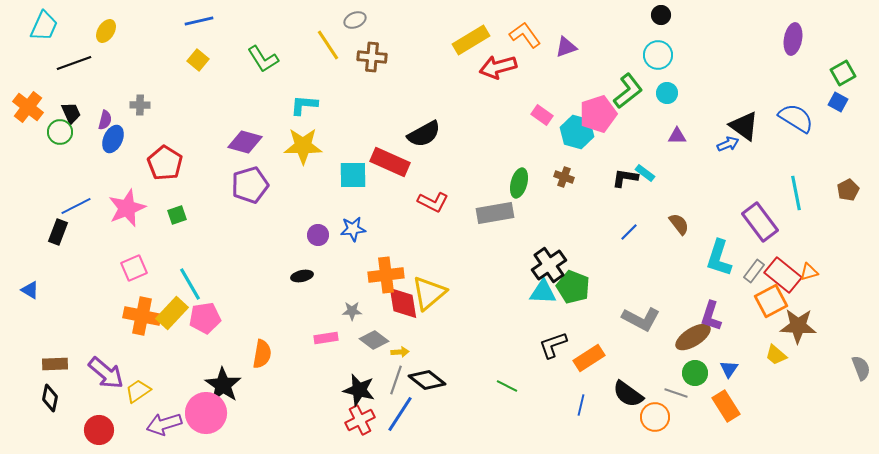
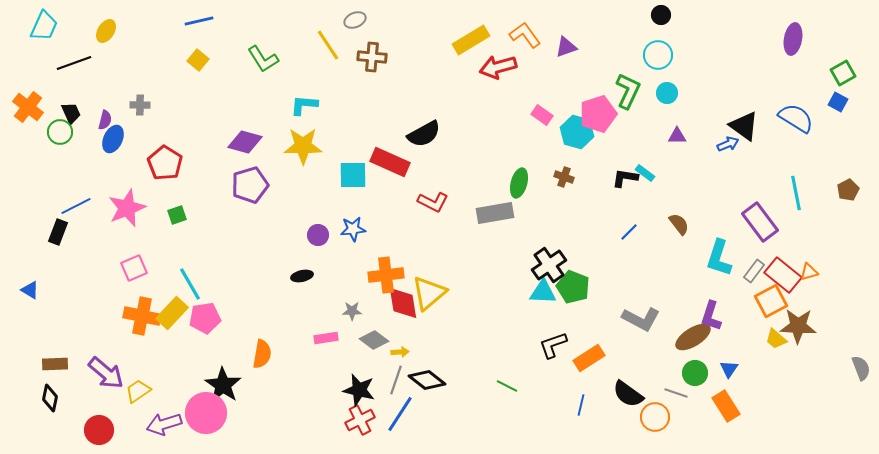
green L-shape at (628, 91): rotated 27 degrees counterclockwise
yellow trapezoid at (776, 355): moved 16 px up
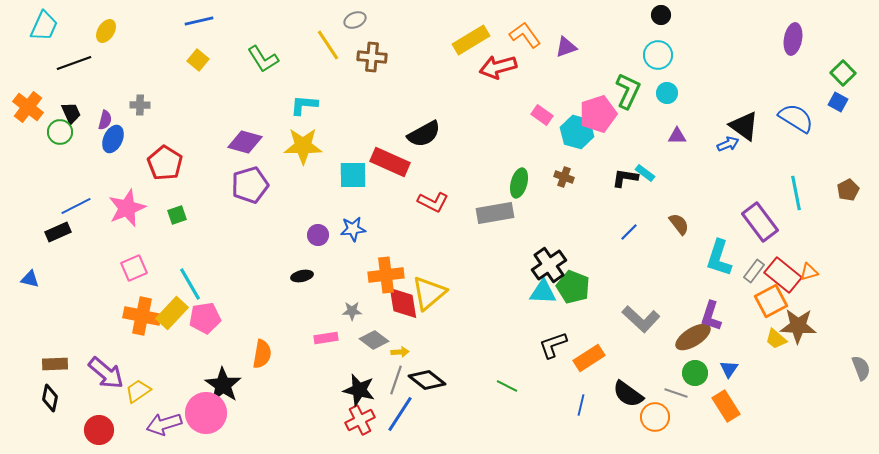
green square at (843, 73): rotated 15 degrees counterclockwise
black rectangle at (58, 232): rotated 45 degrees clockwise
blue triangle at (30, 290): moved 11 px up; rotated 18 degrees counterclockwise
gray L-shape at (641, 319): rotated 15 degrees clockwise
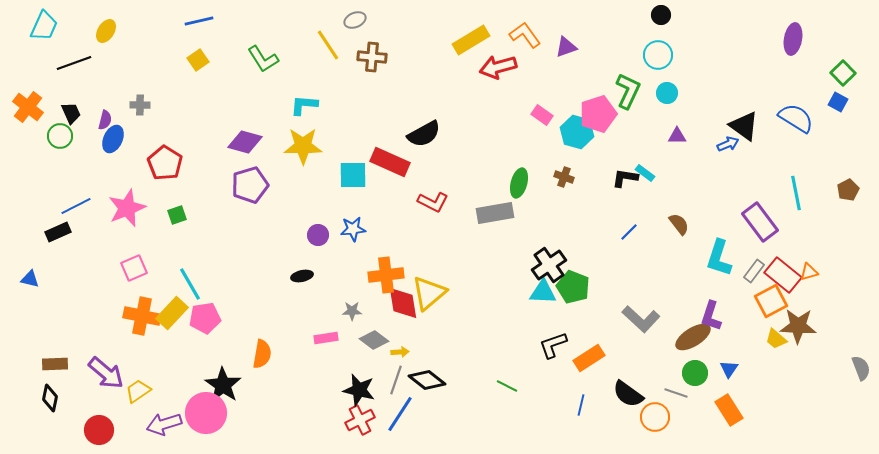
yellow square at (198, 60): rotated 15 degrees clockwise
green circle at (60, 132): moved 4 px down
orange rectangle at (726, 406): moved 3 px right, 4 px down
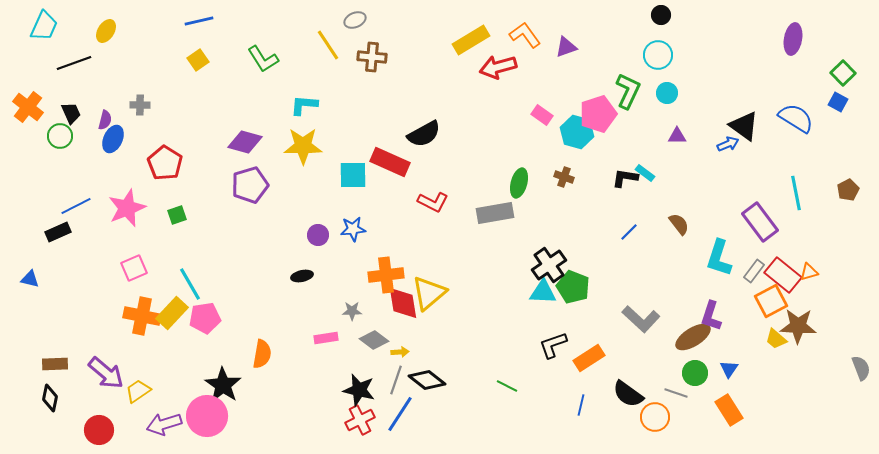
pink circle at (206, 413): moved 1 px right, 3 px down
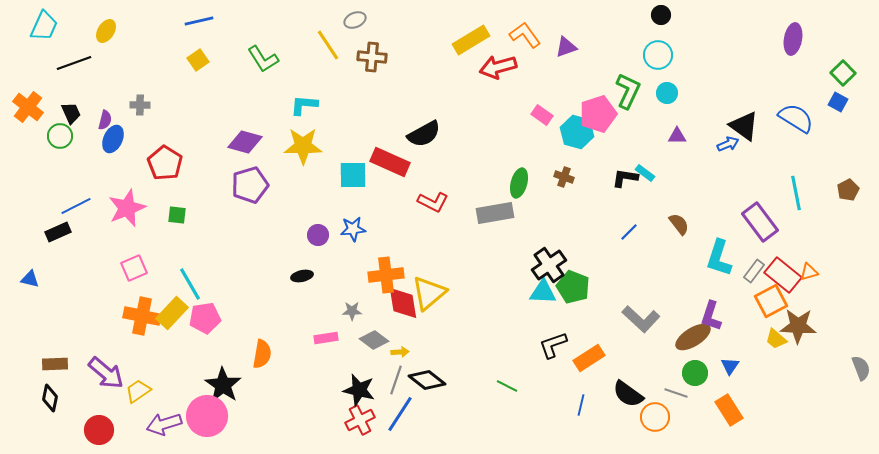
green square at (177, 215): rotated 24 degrees clockwise
blue triangle at (729, 369): moved 1 px right, 3 px up
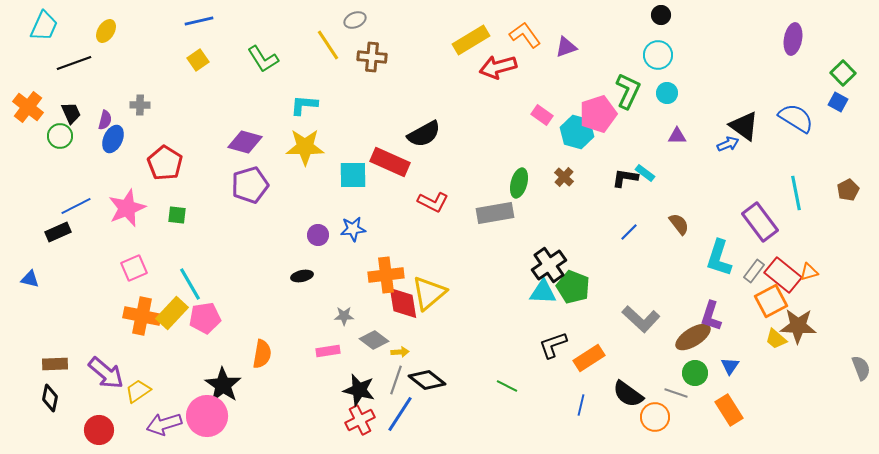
yellow star at (303, 146): moved 2 px right, 1 px down
brown cross at (564, 177): rotated 24 degrees clockwise
gray star at (352, 311): moved 8 px left, 5 px down
pink rectangle at (326, 338): moved 2 px right, 13 px down
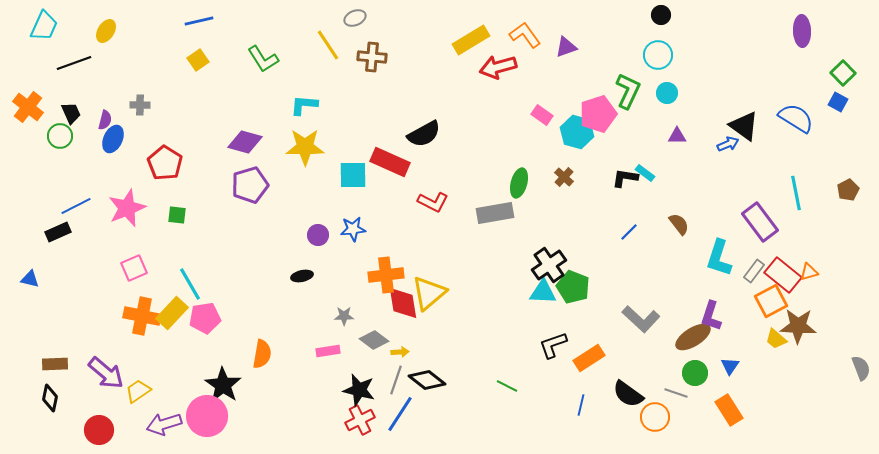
gray ellipse at (355, 20): moved 2 px up
purple ellipse at (793, 39): moved 9 px right, 8 px up; rotated 12 degrees counterclockwise
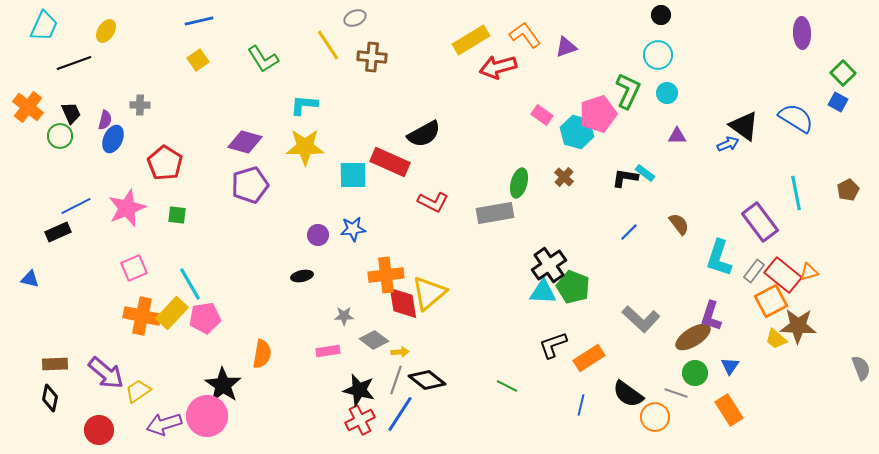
purple ellipse at (802, 31): moved 2 px down
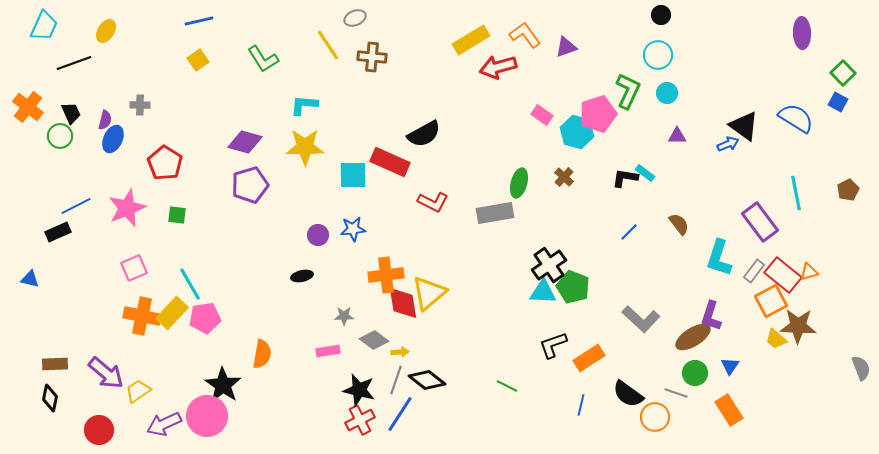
purple arrow at (164, 424): rotated 8 degrees counterclockwise
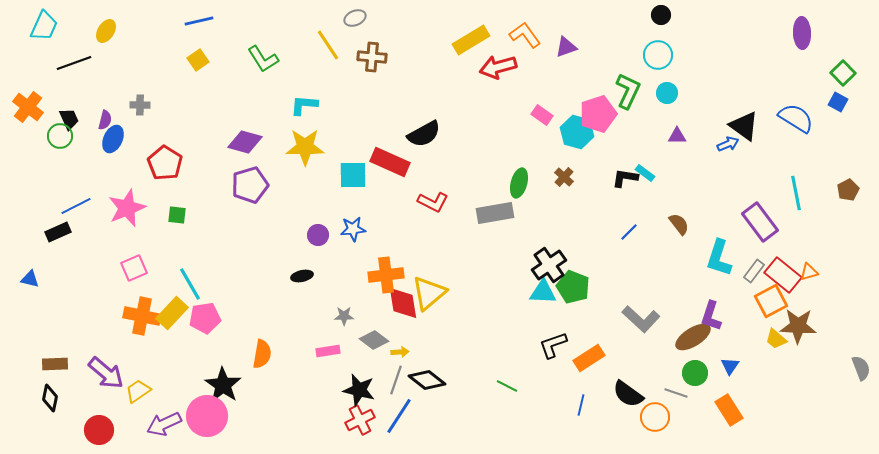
black trapezoid at (71, 113): moved 2 px left, 6 px down
blue line at (400, 414): moved 1 px left, 2 px down
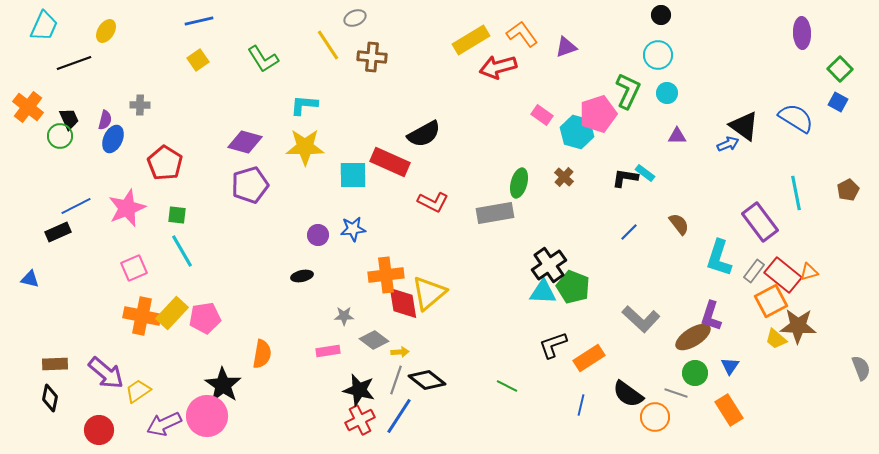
orange L-shape at (525, 35): moved 3 px left, 1 px up
green square at (843, 73): moved 3 px left, 4 px up
cyan line at (190, 284): moved 8 px left, 33 px up
